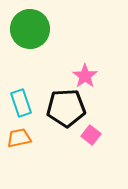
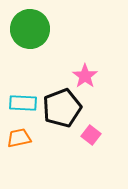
cyan rectangle: moved 2 px right; rotated 68 degrees counterclockwise
black pentagon: moved 4 px left; rotated 18 degrees counterclockwise
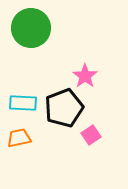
green circle: moved 1 px right, 1 px up
black pentagon: moved 2 px right
pink square: rotated 18 degrees clockwise
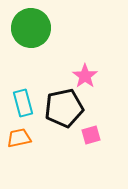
cyan rectangle: rotated 72 degrees clockwise
black pentagon: rotated 9 degrees clockwise
pink square: rotated 18 degrees clockwise
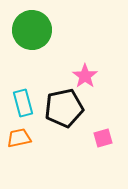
green circle: moved 1 px right, 2 px down
pink square: moved 12 px right, 3 px down
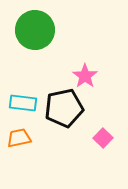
green circle: moved 3 px right
cyan rectangle: rotated 68 degrees counterclockwise
pink square: rotated 30 degrees counterclockwise
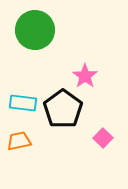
black pentagon: moved 1 px left, 1 px down; rotated 24 degrees counterclockwise
orange trapezoid: moved 3 px down
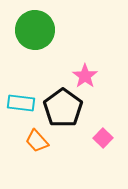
cyan rectangle: moved 2 px left
black pentagon: moved 1 px up
orange trapezoid: moved 18 px right; rotated 120 degrees counterclockwise
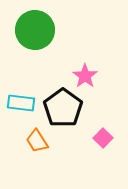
orange trapezoid: rotated 10 degrees clockwise
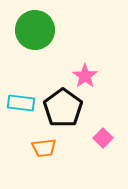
orange trapezoid: moved 7 px right, 7 px down; rotated 65 degrees counterclockwise
